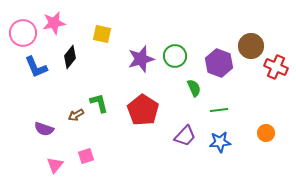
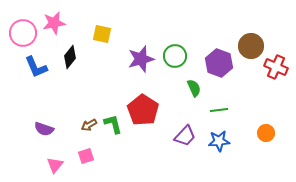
green L-shape: moved 14 px right, 21 px down
brown arrow: moved 13 px right, 10 px down
blue star: moved 1 px left, 1 px up
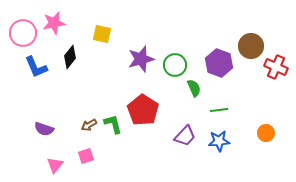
green circle: moved 9 px down
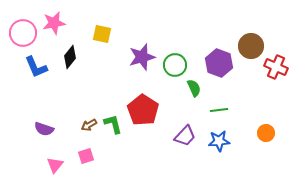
purple star: moved 1 px right, 2 px up
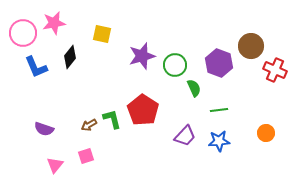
purple star: moved 1 px up
red cross: moved 1 px left, 3 px down
green L-shape: moved 1 px left, 5 px up
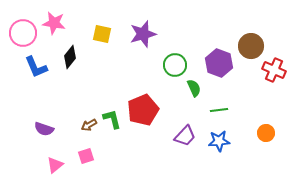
pink star: rotated 20 degrees clockwise
purple star: moved 1 px right, 22 px up
red cross: moved 1 px left
red pentagon: rotated 16 degrees clockwise
pink triangle: rotated 12 degrees clockwise
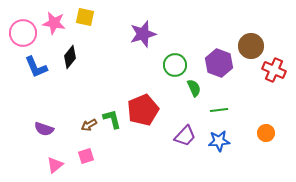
yellow square: moved 17 px left, 17 px up
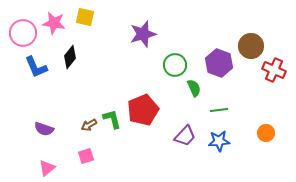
pink triangle: moved 8 px left, 3 px down
